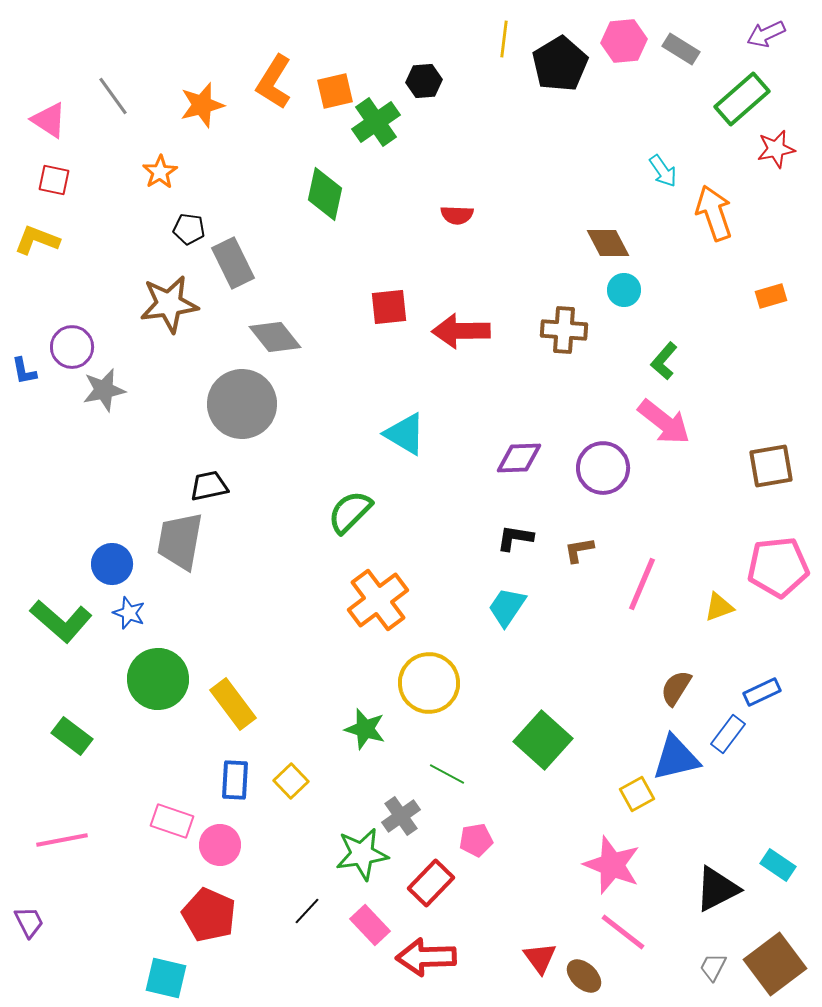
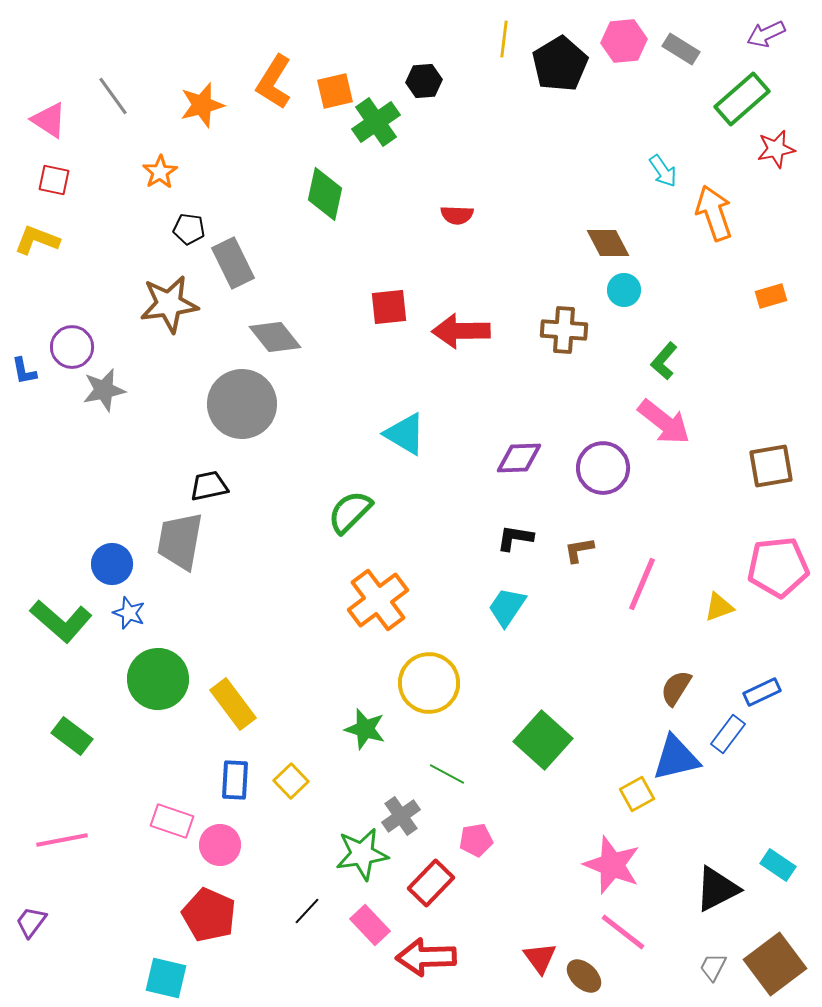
purple trapezoid at (29, 922): moved 2 px right; rotated 116 degrees counterclockwise
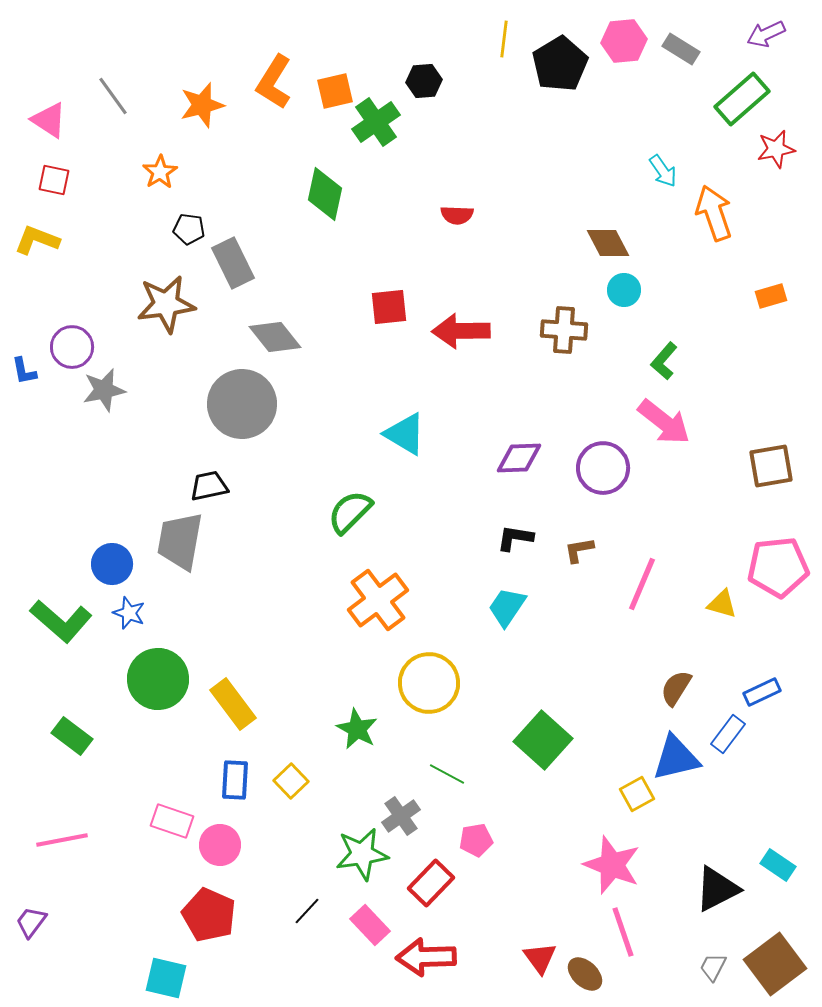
brown star at (169, 304): moved 3 px left
yellow triangle at (719, 607): moved 3 px right, 3 px up; rotated 36 degrees clockwise
green star at (365, 729): moved 8 px left; rotated 12 degrees clockwise
pink line at (623, 932): rotated 33 degrees clockwise
brown ellipse at (584, 976): moved 1 px right, 2 px up
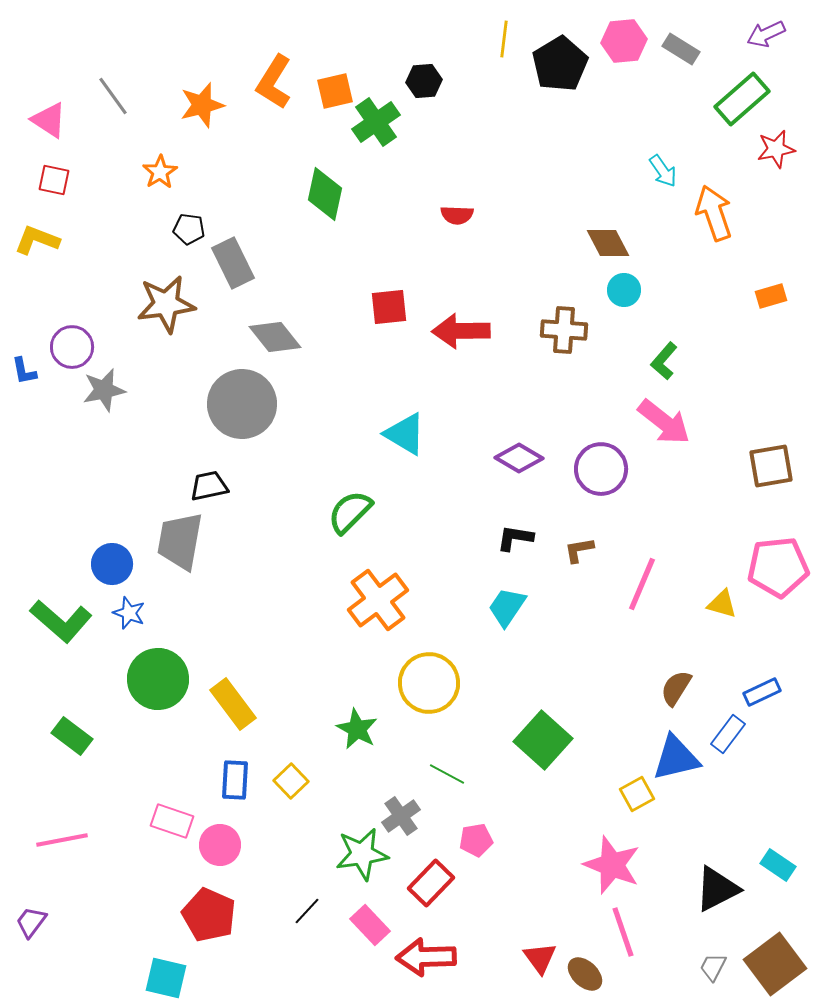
purple diamond at (519, 458): rotated 33 degrees clockwise
purple circle at (603, 468): moved 2 px left, 1 px down
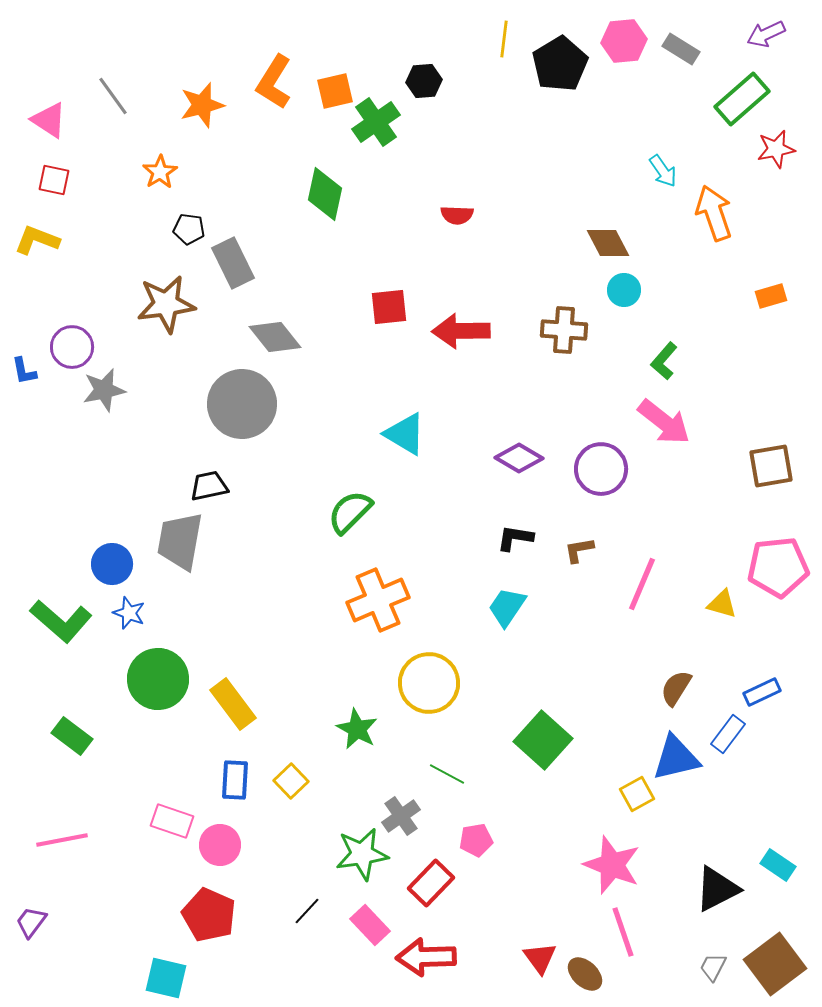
orange cross at (378, 600): rotated 14 degrees clockwise
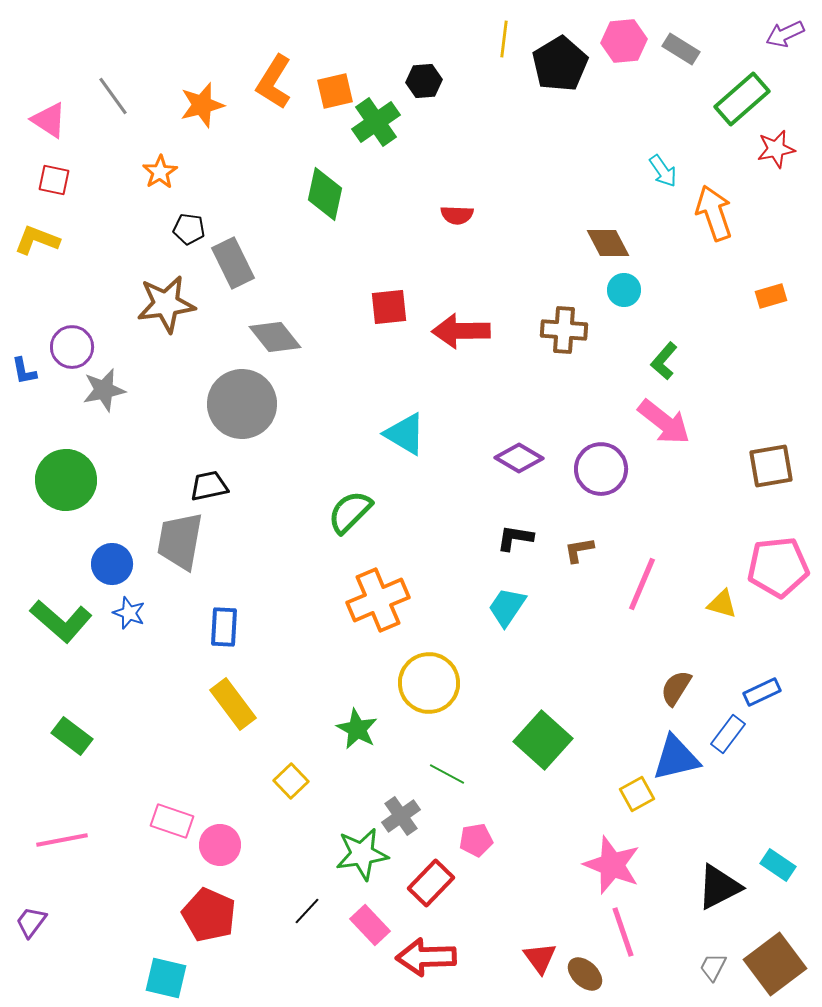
purple arrow at (766, 34): moved 19 px right
green circle at (158, 679): moved 92 px left, 199 px up
blue rectangle at (235, 780): moved 11 px left, 153 px up
black triangle at (717, 889): moved 2 px right, 2 px up
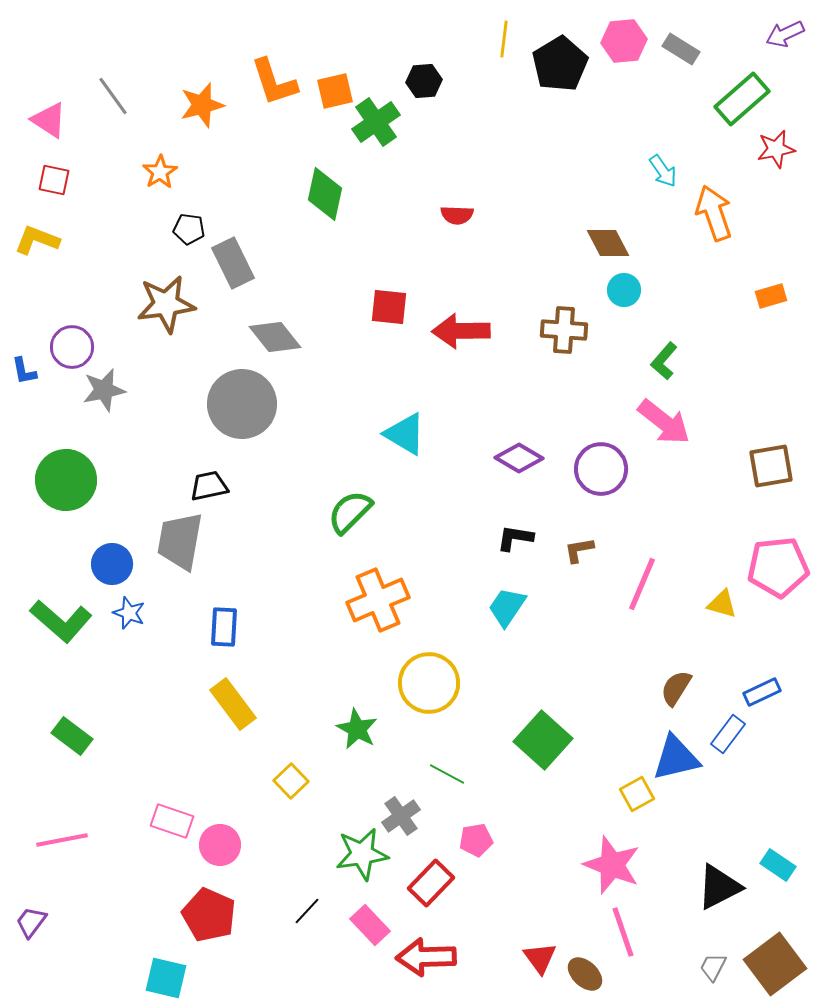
orange L-shape at (274, 82): rotated 50 degrees counterclockwise
red square at (389, 307): rotated 12 degrees clockwise
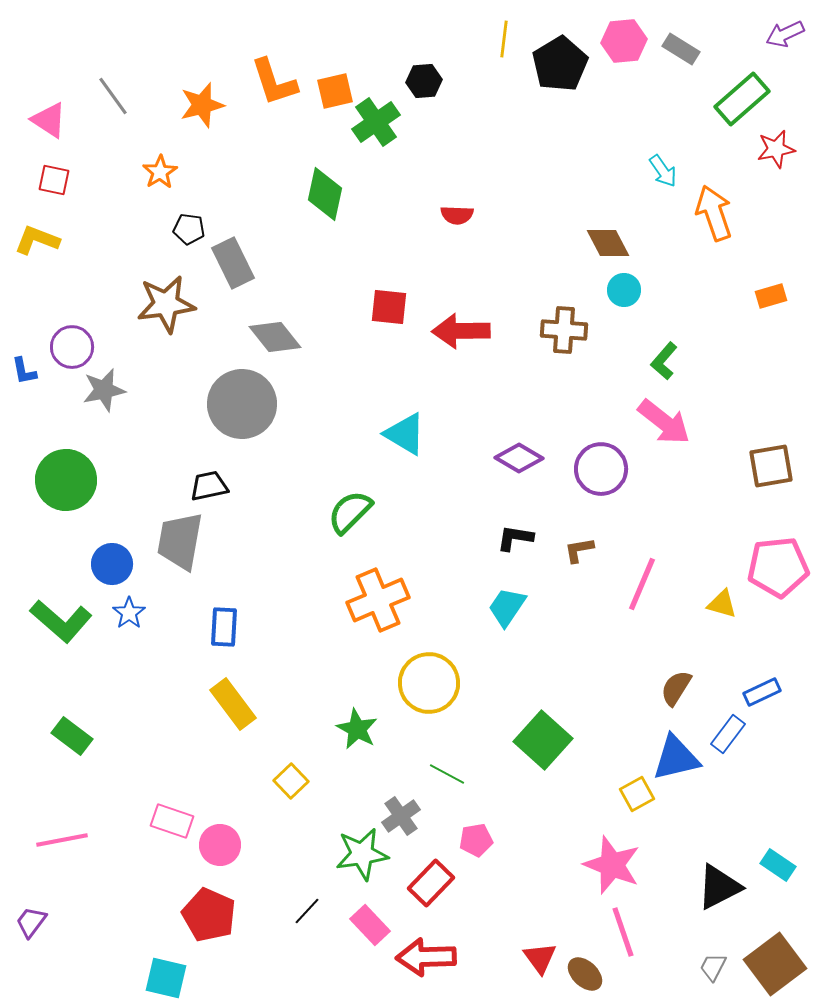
blue star at (129, 613): rotated 16 degrees clockwise
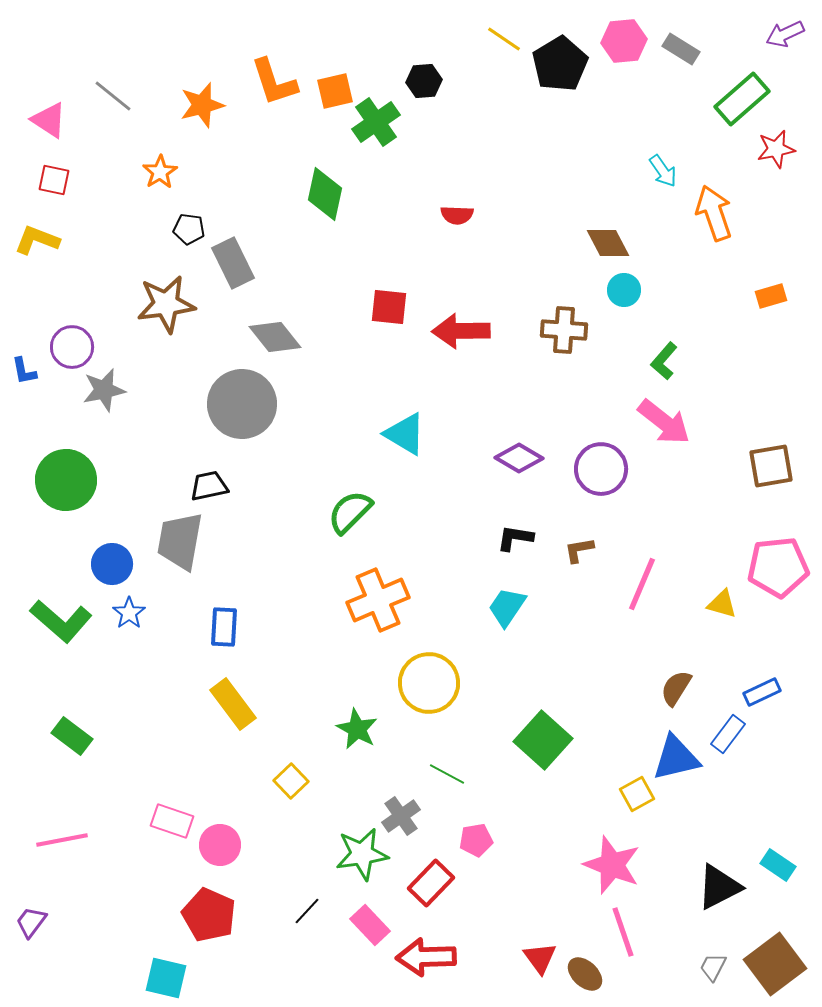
yellow line at (504, 39): rotated 63 degrees counterclockwise
gray line at (113, 96): rotated 15 degrees counterclockwise
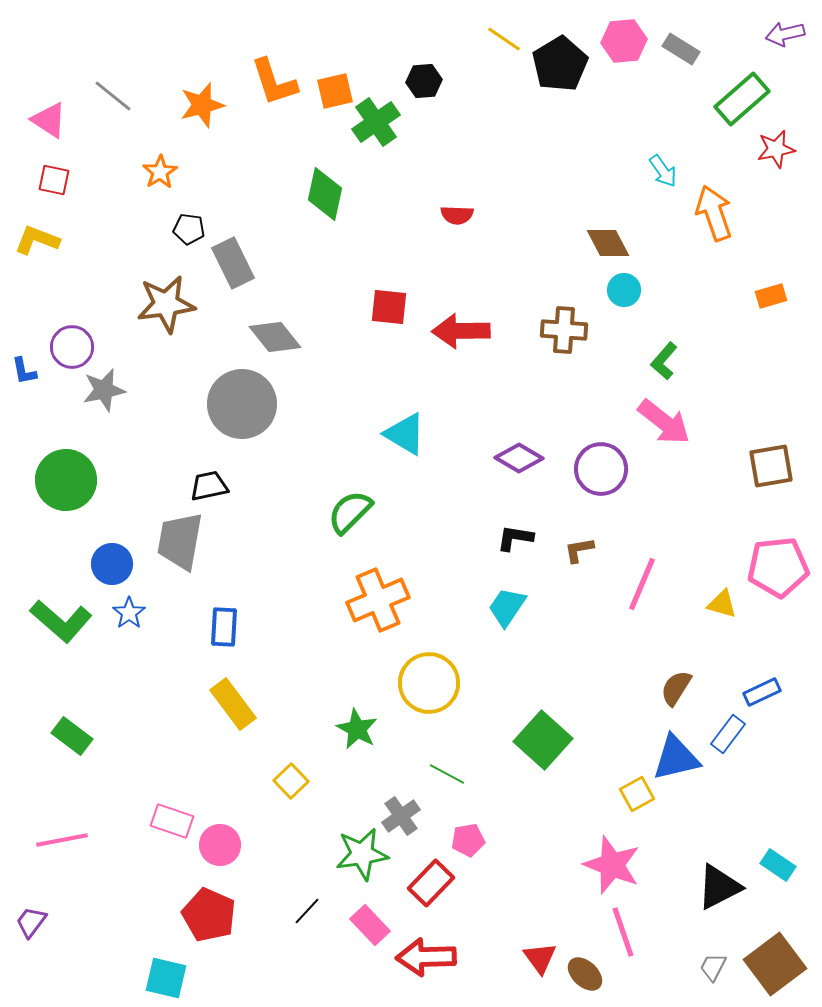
purple arrow at (785, 34): rotated 12 degrees clockwise
pink pentagon at (476, 840): moved 8 px left
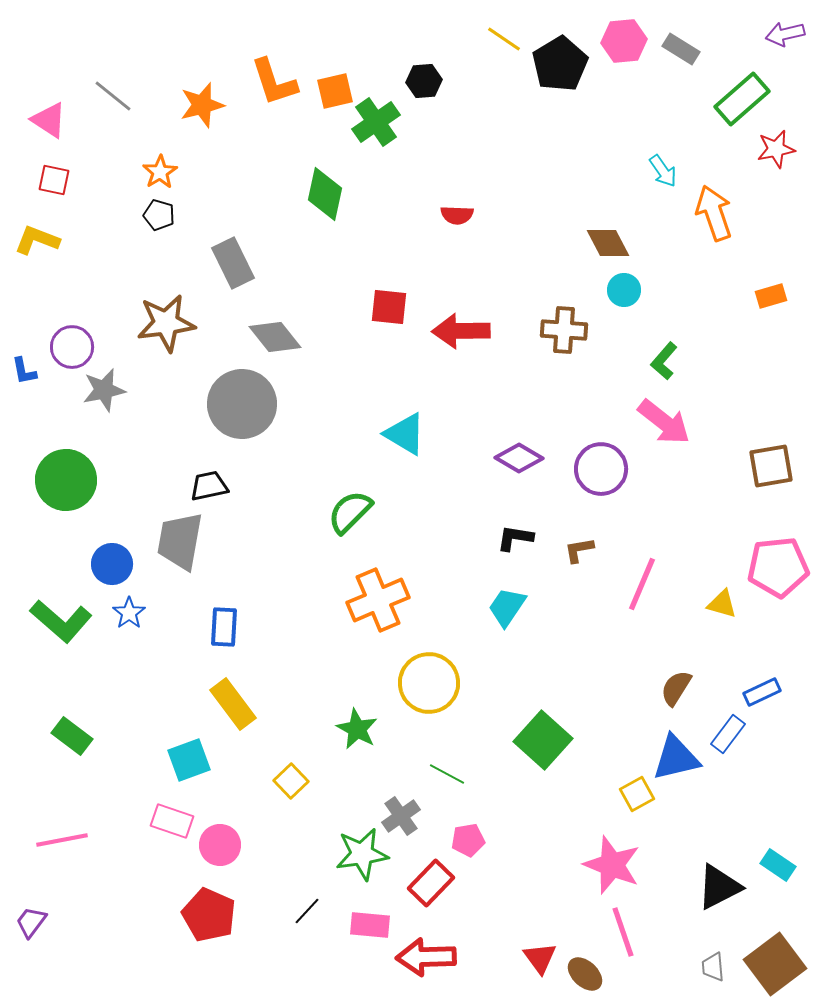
black pentagon at (189, 229): moved 30 px left, 14 px up; rotated 8 degrees clockwise
brown star at (166, 304): moved 19 px down
pink rectangle at (370, 925): rotated 42 degrees counterclockwise
gray trapezoid at (713, 967): rotated 32 degrees counterclockwise
cyan square at (166, 978): moved 23 px right, 218 px up; rotated 33 degrees counterclockwise
